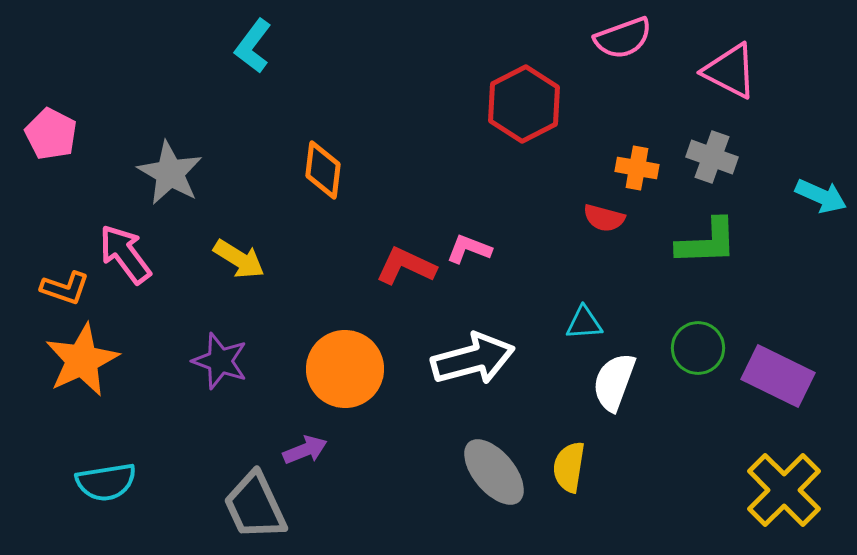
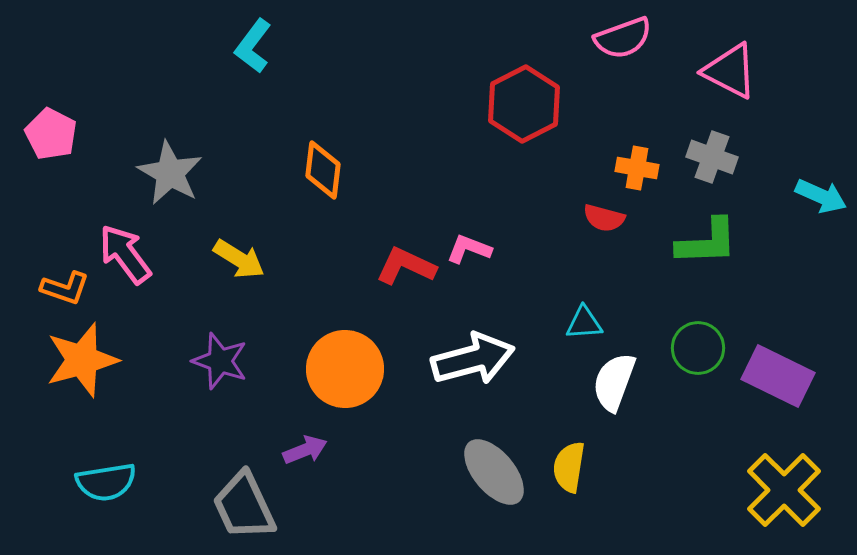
orange star: rotated 10 degrees clockwise
gray trapezoid: moved 11 px left
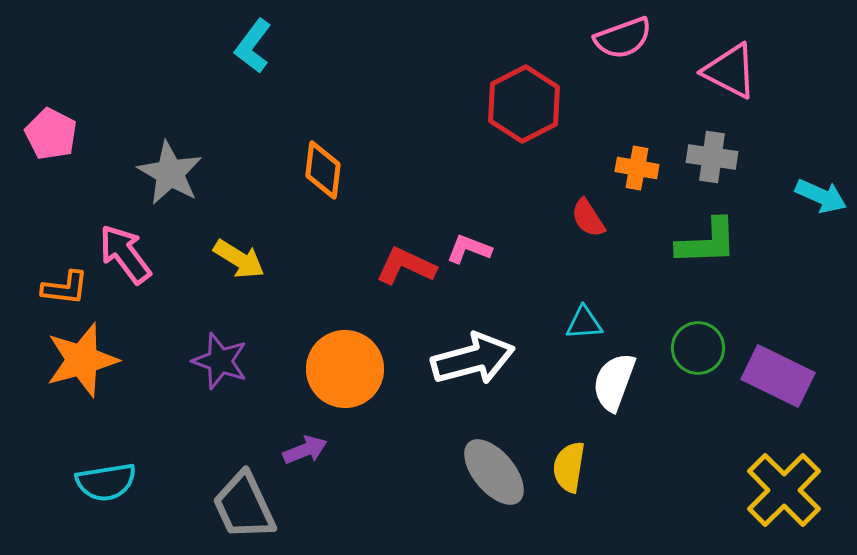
gray cross: rotated 12 degrees counterclockwise
red semicircle: moved 16 px left; rotated 42 degrees clockwise
orange L-shape: rotated 12 degrees counterclockwise
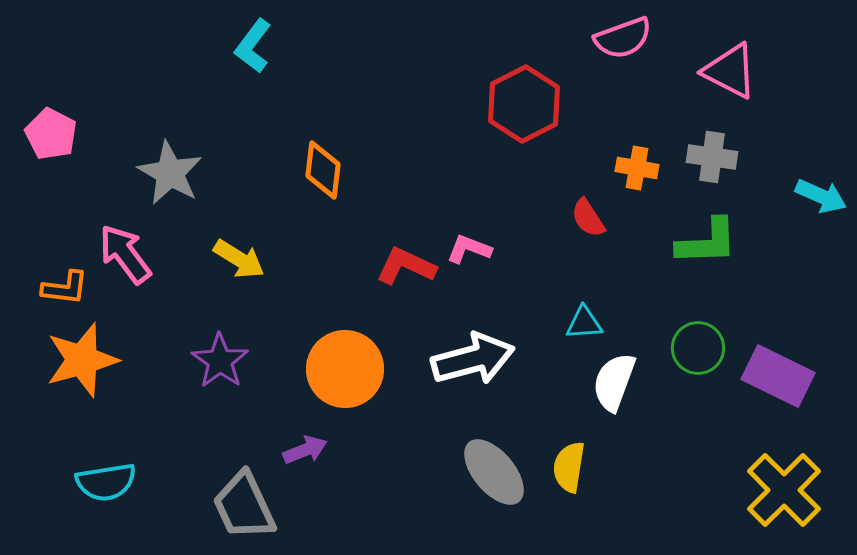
purple star: rotated 16 degrees clockwise
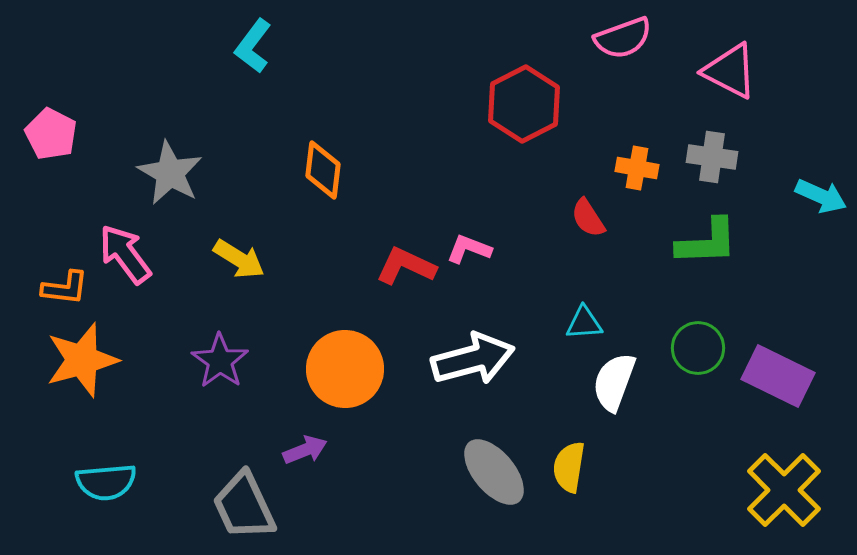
cyan semicircle: rotated 4 degrees clockwise
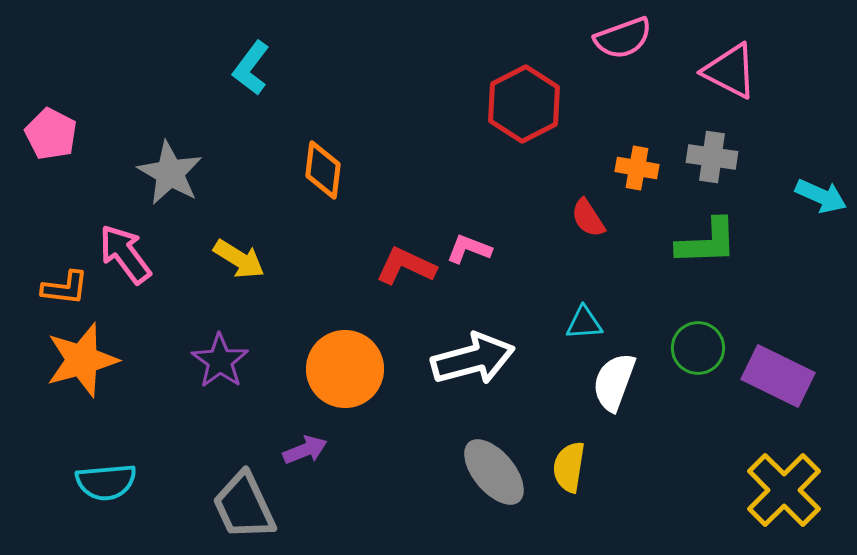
cyan L-shape: moved 2 px left, 22 px down
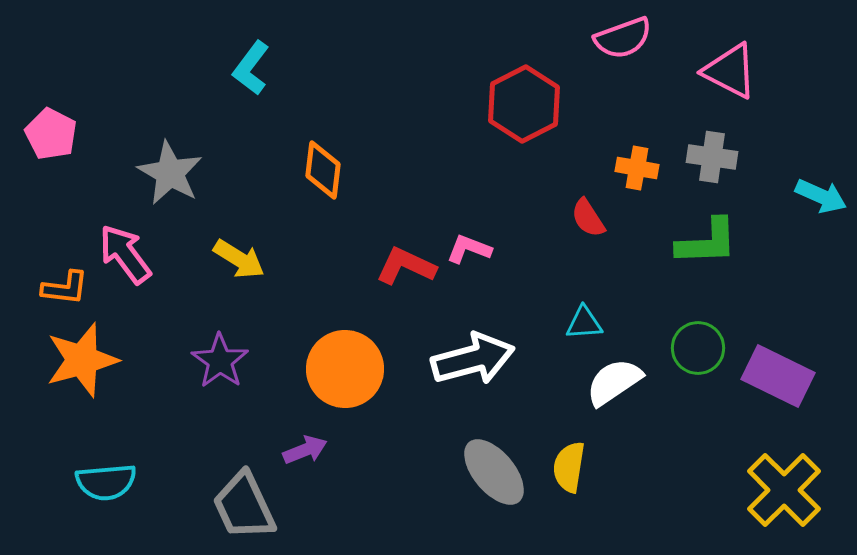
white semicircle: rotated 36 degrees clockwise
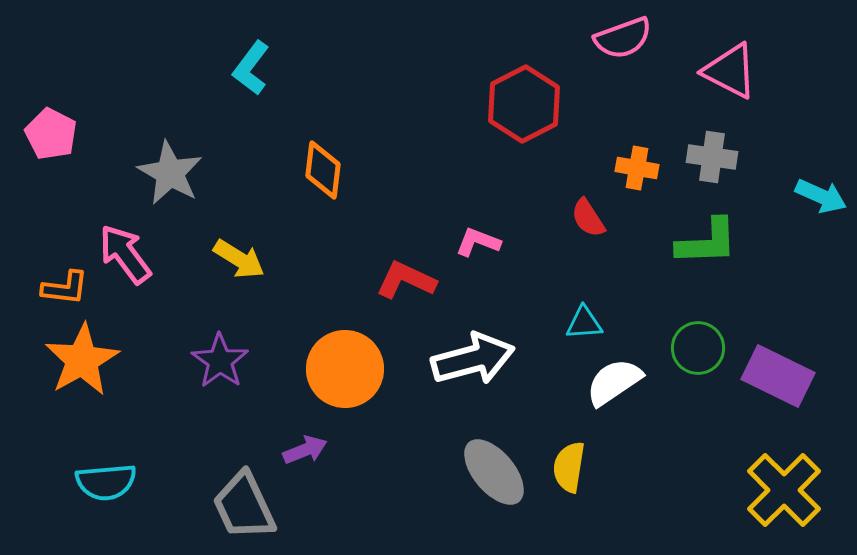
pink L-shape: moved 9 px right, 7 px up
red L-shape: moved 14 px down
orange star: rotated 14 degrees counterclockwise
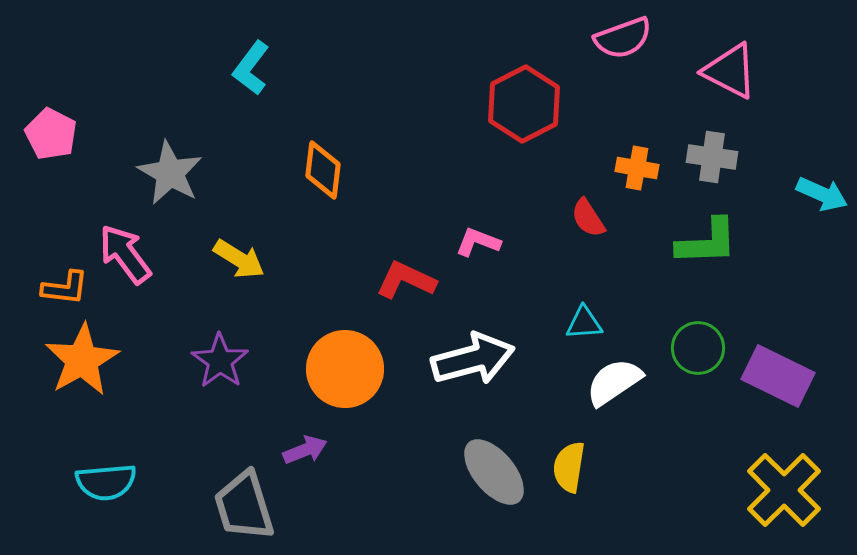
cyan arrow: moved 1 px right, 2 px up
gray trapezoid: rotated 8 degrees clockwise
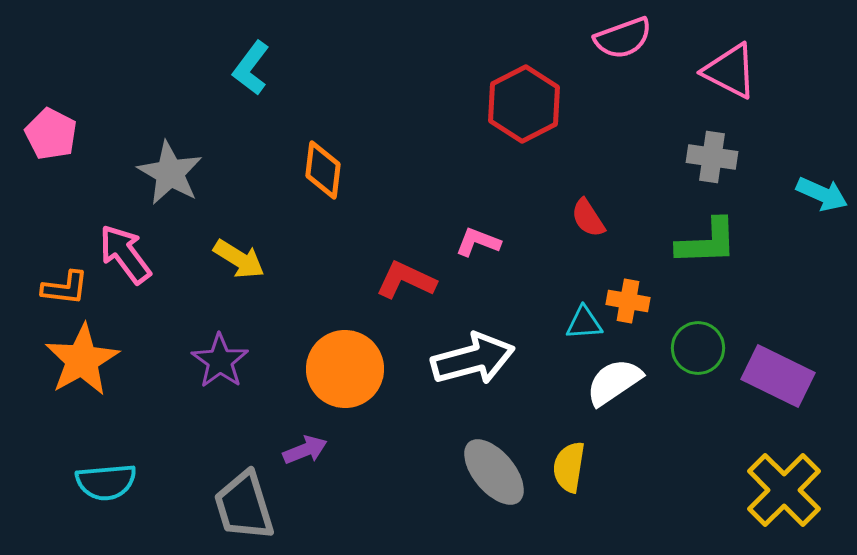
orange cross: moved 9 px left, 133 px down
